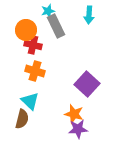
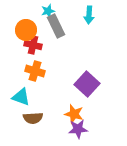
cyan triangle: moved 9 px left, 4 px up; rotated 24 degrees counterclockwise
brown semicircle: moved 11 px right, 1 px up; rotated 72 degrees clockwise
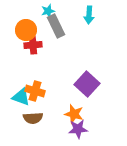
red cross: rotated 18 degrees counterclockwise
orange cross: moved 20 px down
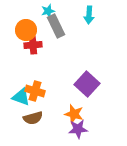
brown semicircle: rotated 12 degrees counterclockwise
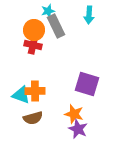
orange circle: moved 8 px right
red cross: rotated 18 degrees clockwise
purple square: rotated 25 degrees counterclockwise
orange cross: rotated 18 degrees counterclockwise
cyan triangle: moved 2 px up
purple star: rotated 30 degrees clockwise
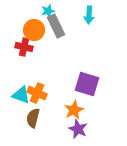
red cross: moved 9 px left, 2 px down
orange cross: moved 2 px right, 2 px down; rotated 24 degrees clockwise
orange star: moved 4 px up; rotated 30 degrees clockwise
brown semicircle: rotated 120 degrees clockwise
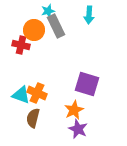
red cross: moved 3 px left, 2 px up
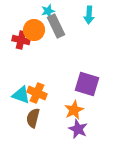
red cross: moved 5 px up
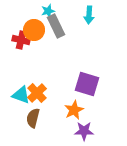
orange cross: rotated 24 degrees clockwise
purple star: moved 6 px right, 2 px down; rotated 24 degrees counterclockwise
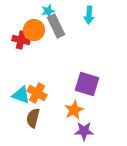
orange cross: rotated 18 degrees counterclockwise
